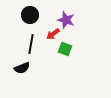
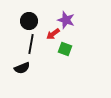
black circle: moved 1 px left, 6 px down
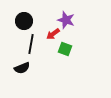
black circle: moved 5 px left
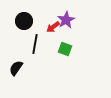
purple star: rotated 24 degrees clockwise
red arrow: moved 7 px up
black line: moved 4 px right
black semicircle: moved 6 px left; rotated 147 degrees clockwise
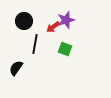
purple star: rotated 12 degrees clockwise
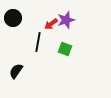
black circle: moved 11 px left, 3 px up
red arrow: moved 2 px left, 3 px up
black line: moved 3 px right, 2 px up
black semicircle: moved 3 px down
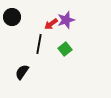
black circle: moved 1 px left, 1 px up
black line: moved 1 px right, 2 px down
green square: rotated 32 degrees clockwise
black semicircle: moved 6 px right, 1 px down
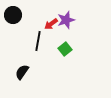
black circle: moved 1 px right, 2 px up
black line: moved 1 px left, 3 px up
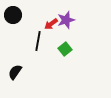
black semicircle: moved 7 px left
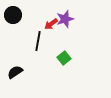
purple star: moved 1 px left, 1 px up
green square: moved 1 px left, 9 px down
black semicircle: rotated 21 degrees clockwise
